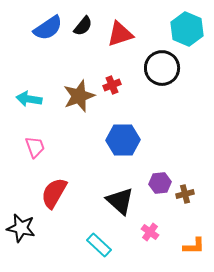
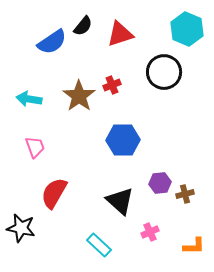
blue semicircle: moved 4 px right, 14 px down
black circle: moved 2 px right, 4 px down
brown star: rotated 16 degrees counterclockwise
pink cross: rotated 30 degrees clockwise
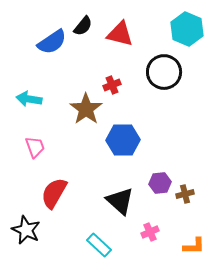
red triangle: rotated 32 degrees clockwise
brown star: moved 7 px right, 13 px down
black star: moved 5 px right, 2 px down; rotated 12 degrees clockwise
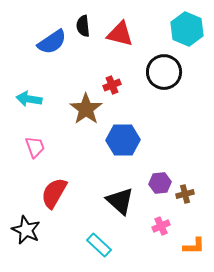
black semicircle: rotated 135 degrees clockwise
pink cross: moved 11 px right, 6 px up
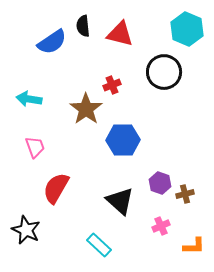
purple hexagon: rotated 25 degrees clockwise
red semicircle: moved 2 px right, 5 px up
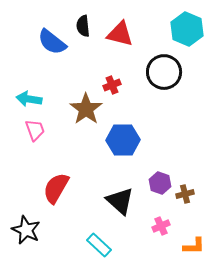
blue semicircle: rotated 72 degrees clockwise
pink trapezoid: moved 17 px up
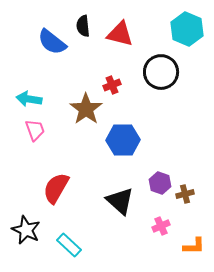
black circle: moved 3 px left
cyan rectangle: moved 30 px left
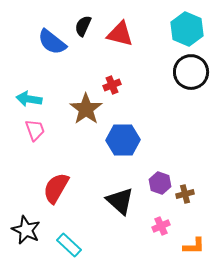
black semicircle: rotated 30 degrees clockwise
black circle: moved 30 px right
